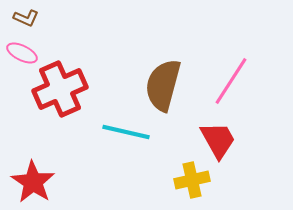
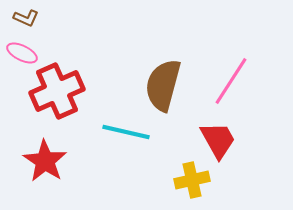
red cross: moved 3 px left, 2 px down
red star: moved 12 px right, 21 px up
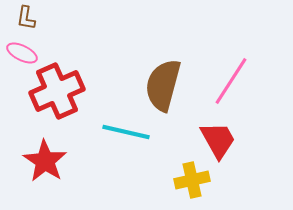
brown L-shape: rotated 75 degrees clockwise
